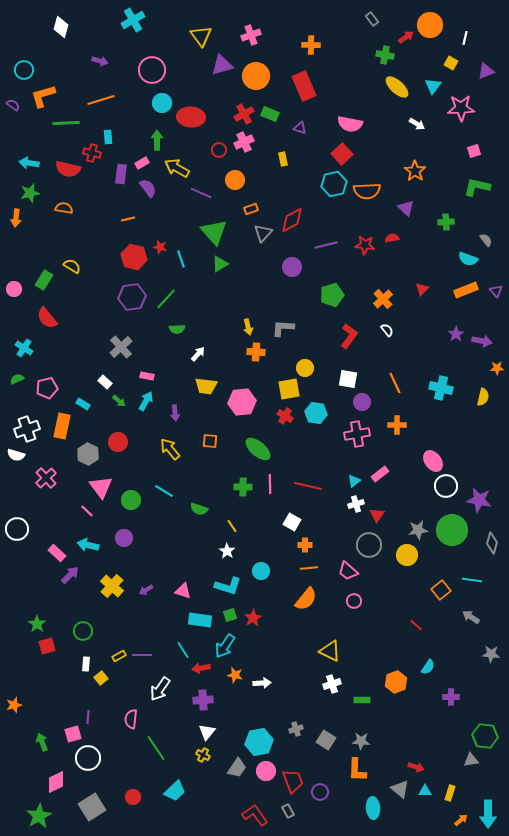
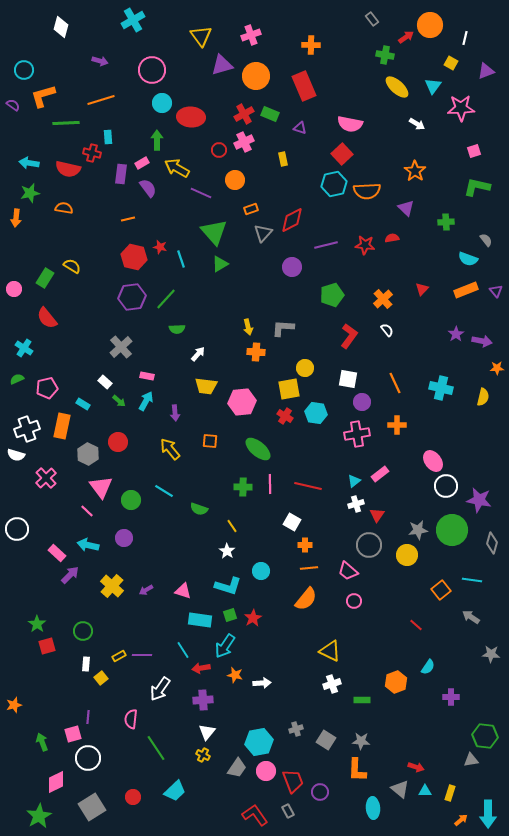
green rectangle at (44, 280): moved 1 px right, 2 px up
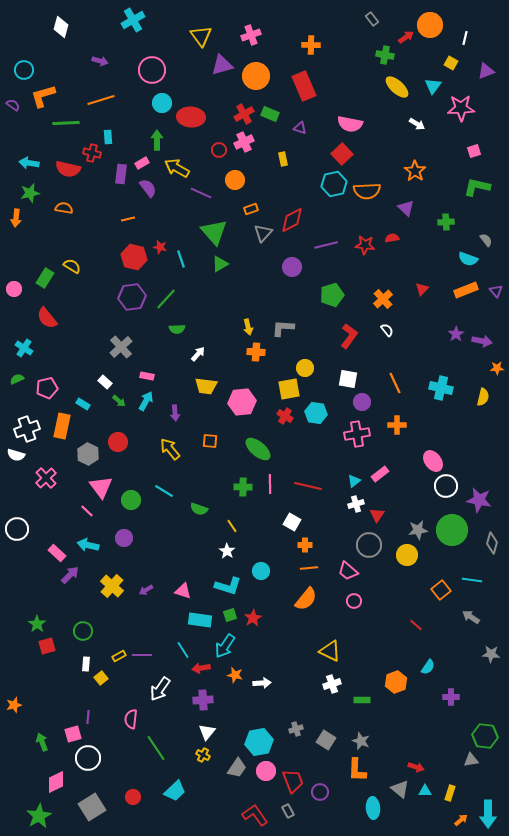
gray star at (361, 741): rotated 18 degrees clockwise
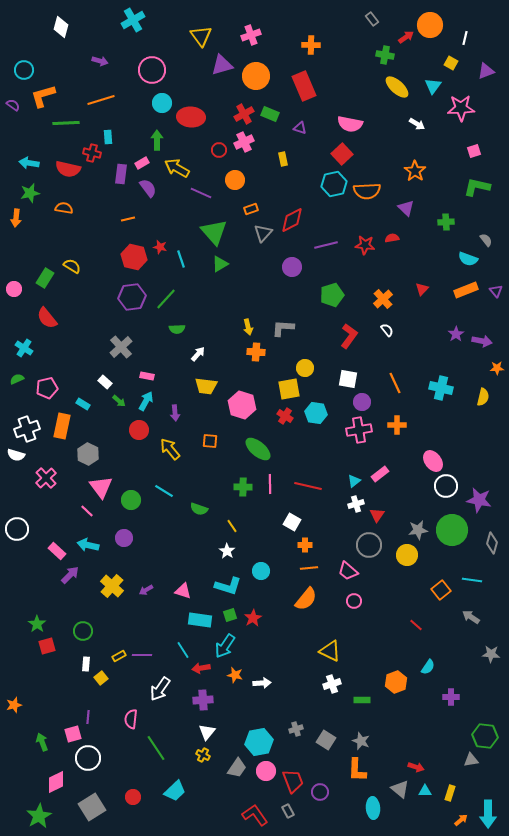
pink hexagon at (242, 402): moved 3 px down; rotated 24 degrees clockwise
pink cross at (357, 434): moved 2 px right, 4 px up
red circle at (118, 442): moved 21 px right, 12 px up
pink rectangle at (57, 553): moved 2 px up
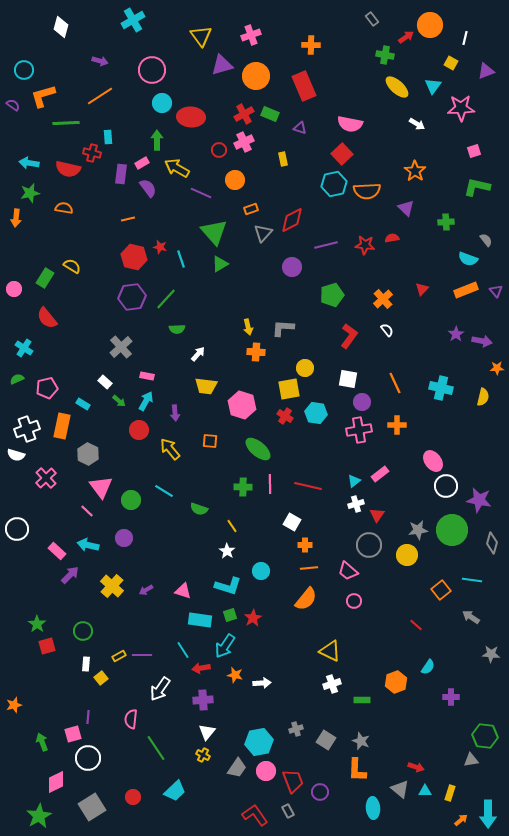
orange line at (101, 100): moved 1 px left, 4 px up; rotated 16 degrees counterclockwise
